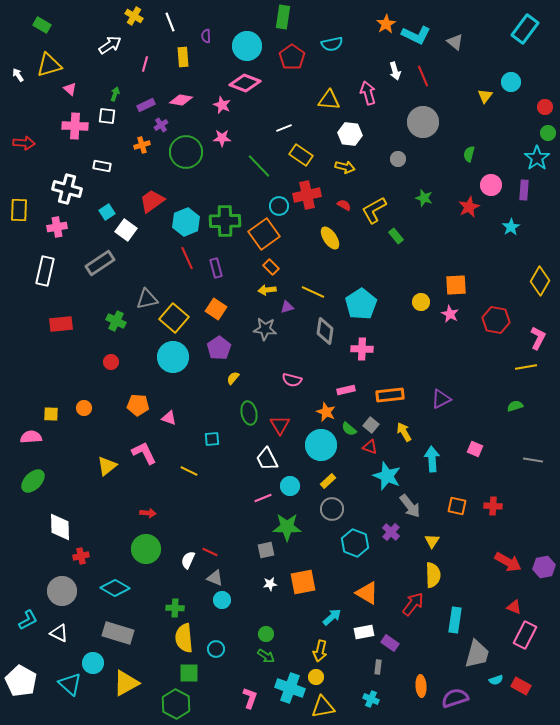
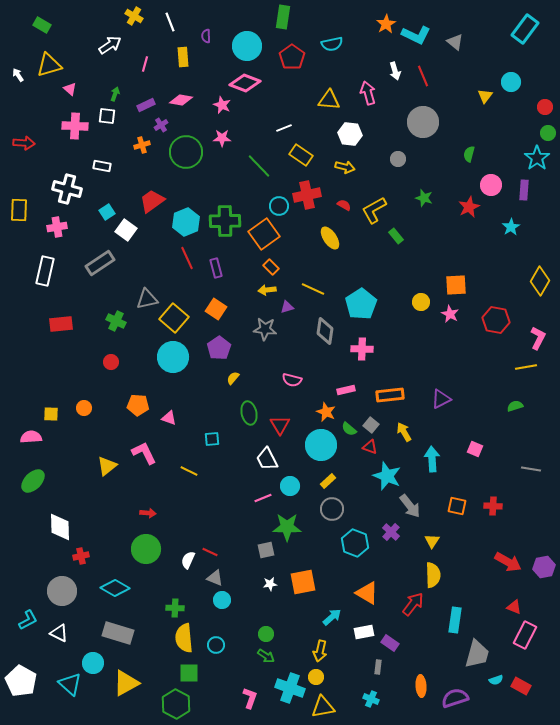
yellow line at (313, 292): moved 3 px up
gray line at (533, 460): moved 2 px left, 9 px down
cyan circle at (216, 649): moved 4 px up
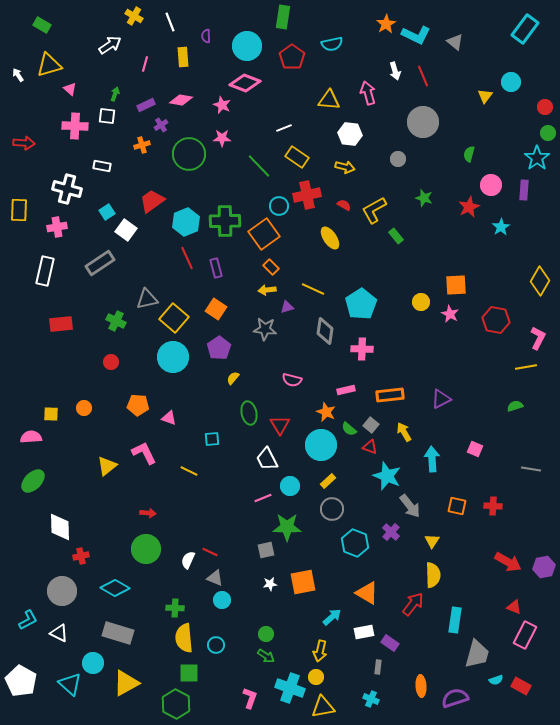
green circle at (186, 152): moved 3 px right, 2 px down
yellow rectangle at (301, 155): moved 4 px left, 2 px down
cyan star at (511, 227): moved 10 px left
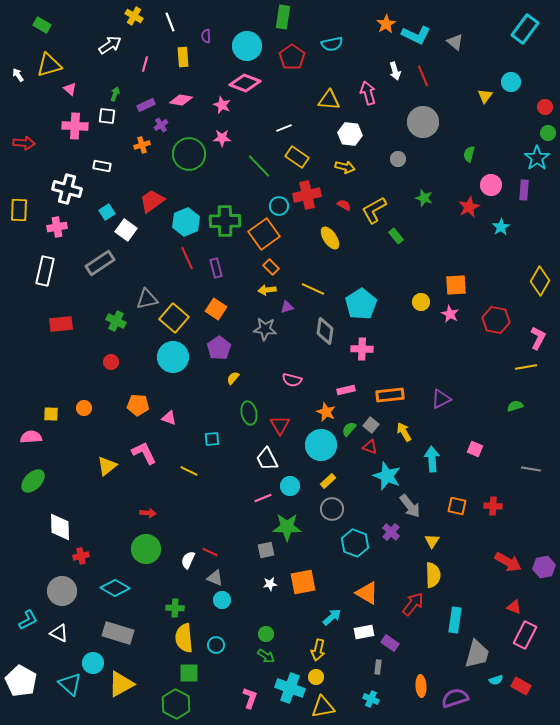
green semicircle at (349, 429): rotated 91 degrees clockwise
yellow arrow at (320, 651): moved 2 px left, 1 px up
yellow triangle at (126, 683): moved 5 px left, 1 px down
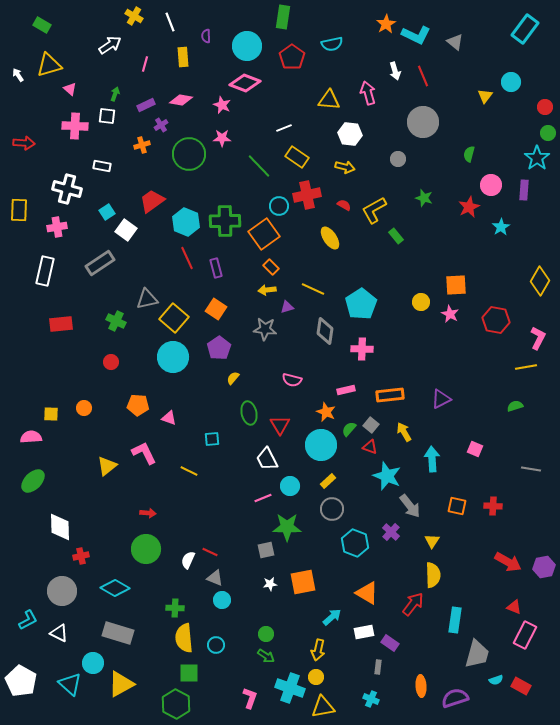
cyan hexagon at (186, 222): rotated 16 degrees counterclockwise
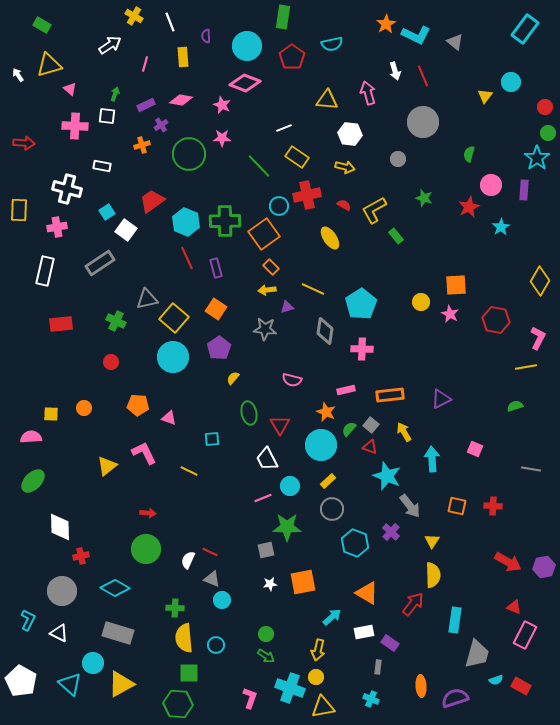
yellow triangle at (329, 100): moved 2 px left
gray triangle at (215, 578): moved 3 px left, 1 px down
cyan L-shape at (28, 620): rotated 35 degrees counterclockwise
green hexagon at (176, 704): moved 2 px right; rotated 24 degrees counterclockwise
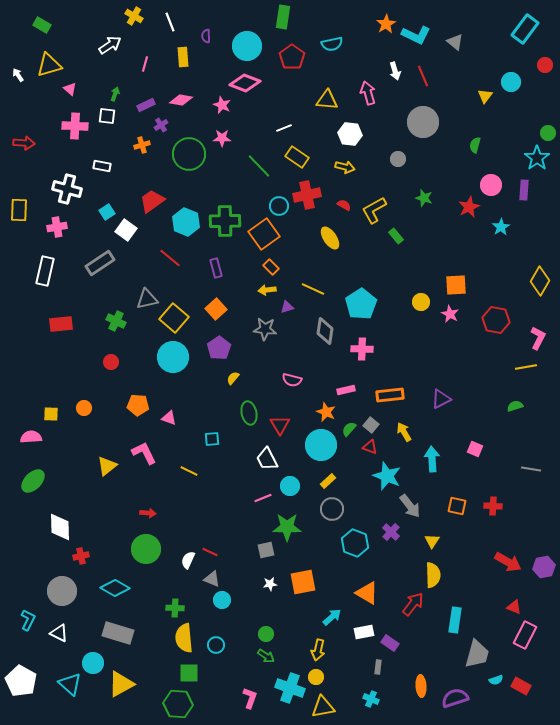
red circle at (545, 107): moved 42 px up
green semicircle at (469, 154): moved 6 px right, 9 px up
red line at (187, 258): moved 17 px left; rotated 25 degrees counterclockwise
orange square at (216, 309): rotated 15 degrees clockwise
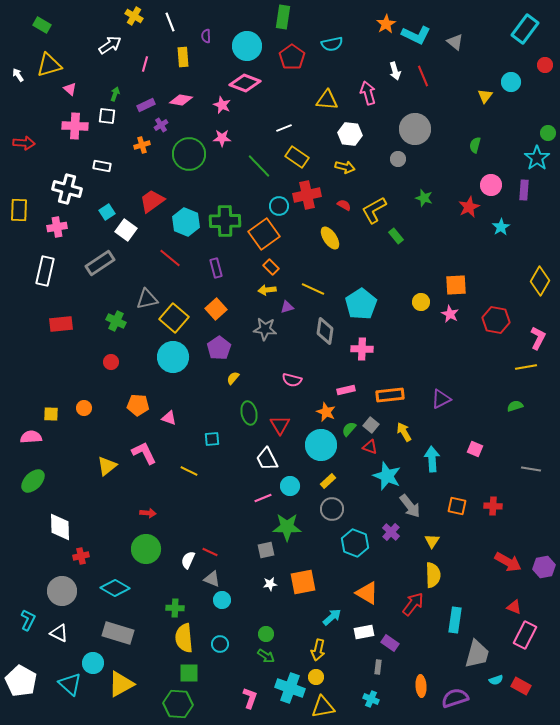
gray circle at (423, 122): moved 8 px left, 7 px down
cyan circle at (216, 645): moved 4 px right, 1 px up
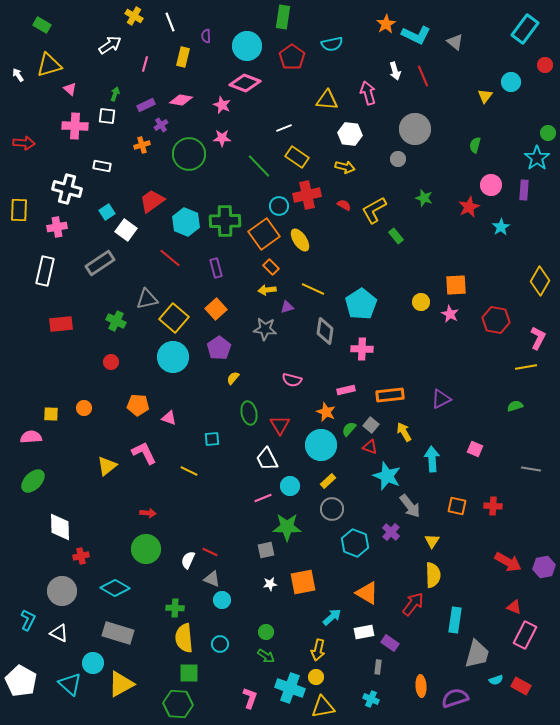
yellow rectangle at (183, 57): rotated 18 degrees clockwise
yellow ellipse at (330, 238): moved 30 px left, 2 px down
green circle at (266, 634): moved 2 px up
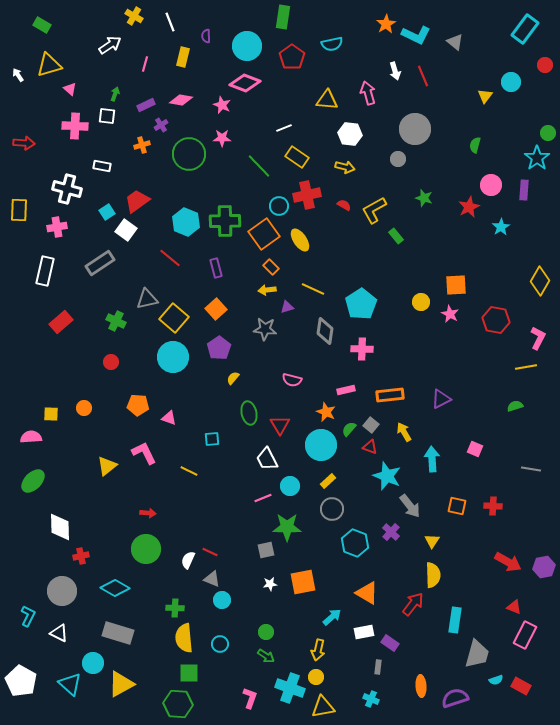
red trapezoid at (152, 201): moved 15 px left
red rectangle at (61, 324): moved 2 px up; rotated 35 degrees counterclockwise
cyan L-shape at (28, 620): moved 4 px up
